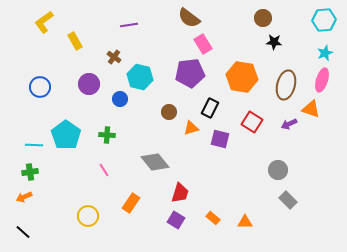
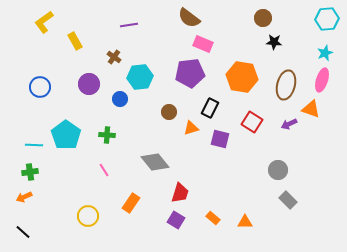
cyan hexagon at (324, 20): moved 3 px right, 1 px up
pink rectangle at (203, 44): rotated 36 degrees counterclockwise
cyan hexagon at (140, 77): rotated 20 degrees counterclockwise
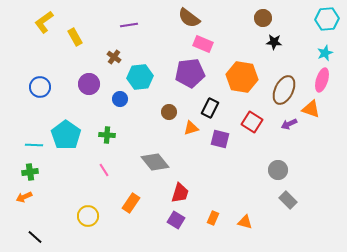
yellow rectangle at (75, 41): moved 4 px up
brown ellipse at (286, 85): moved 2 px left, 5 px down; rotated 12 degrees clockwise
orange rectangle at (213, 218): rotated 72 degrees clockwise
orange triangle at (245, 222): rotated 14 degrees clockwise
black line at (23, 232): moved 12 px right, 5 px down
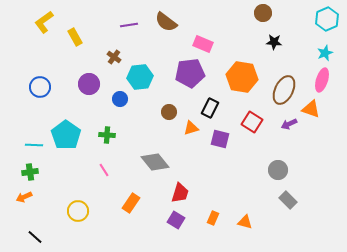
brown semicircle at (189, 18): moved 23 px left, 4 px down
brown circle at (263, 18): moved 5 px up
cyan hexagon at (327, 19): rotated 20 degrees counterclockwise
yellow circle at (88, 216): moved 10 px left, 5 px up
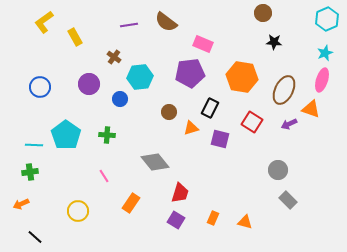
pink line at (104, 170): moved 6 px down
orange arrow at (24, 197): moved 3 px left, 7 px down
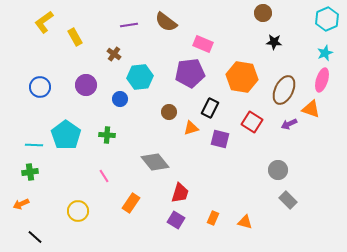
brown cross at (114, 57): moved 3 px up
purple circle at (89, 84): moved 3 px left, 1 px down
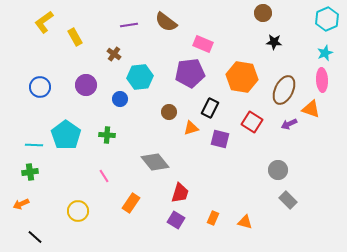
pink ellipse at (322, 80): rotated 20 degrees counterclockwise
